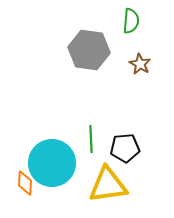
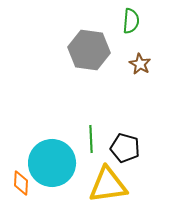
black pentagon: rotated 20 degrees clockwise
orange diamond: moved 4 px left
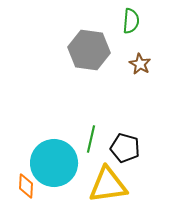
green line: rotated 16 degrees clockwise
cyan circle: moved 2 px right
orange diamond: moved 5 px right, 3 px down
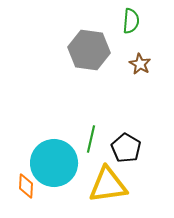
black pentagon: moved 1 px right; rotated 16 degrees clockwise
